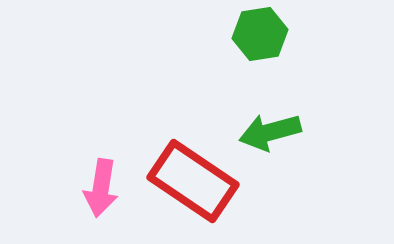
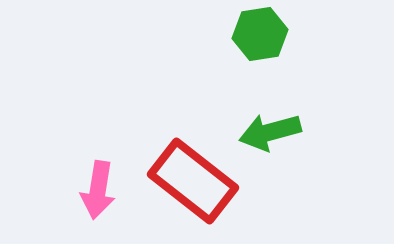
red rectangle: rotated 4 degrees clockwise
pink arrow: moved 3 px left, 2 px down
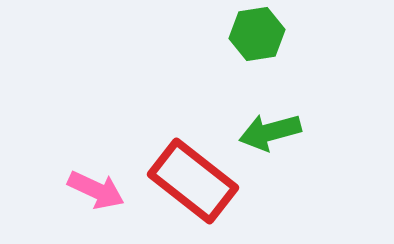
green hexagon: moved 3 px left
pink arrow: moved 2 px left; rotated 74 degrees counterclockwise
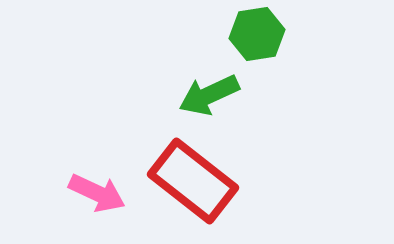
green arrow: moved 61 px left, 37 px up; rotated 10 degrees counterclockwise
pink arrow: moved 1 px right, 3 px down
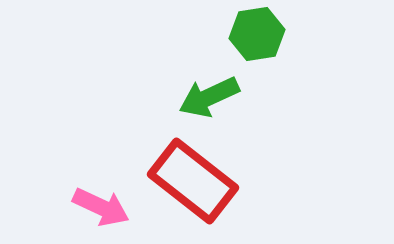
green arrow: moved 2 px down
pink arrow: moved 4 px right, 14 px down
